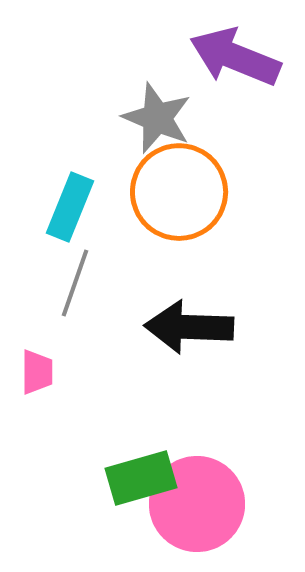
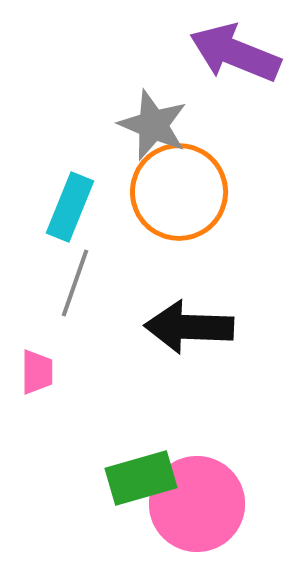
purple arrow: moved 4 px up
gray star: moved 4 px left, 7 px down
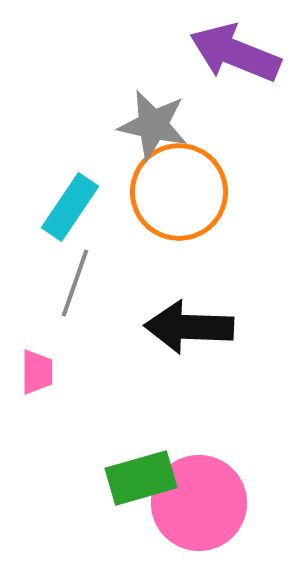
gray star: rotated 10 degrees counterclockwise
cyan rectangle: rotated 12 degrees clockwise
pink circle: moved 2 px right, 1 px up
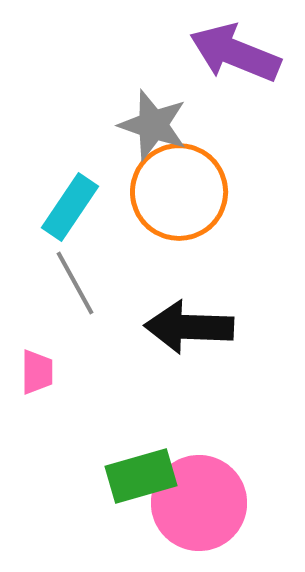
gray star: rotated 6 degrees clockwise
gray line: rotated 48 degrees counterclockwise
green rectangle: moved 2 px up
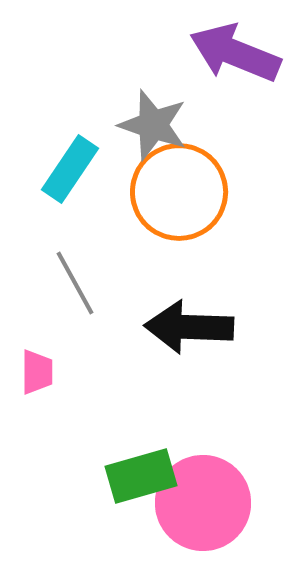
cyan rectangle: moved 38 px up
pink circle: moved 4 px right
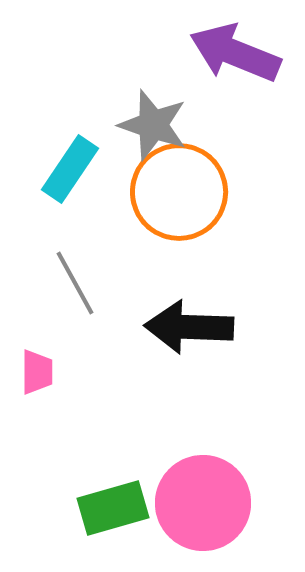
green rectangle: moved 28 px left, 32 px down
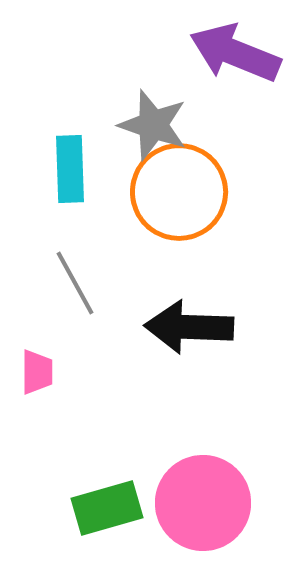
cyan rectangle: rotated 36 degrees counterclockwise
green rectangle: moved 6 px left
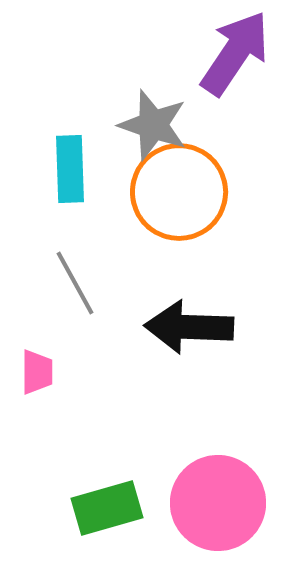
purple arrow: rotated 102 degrees clockwise
pink circle: moved 15 px right
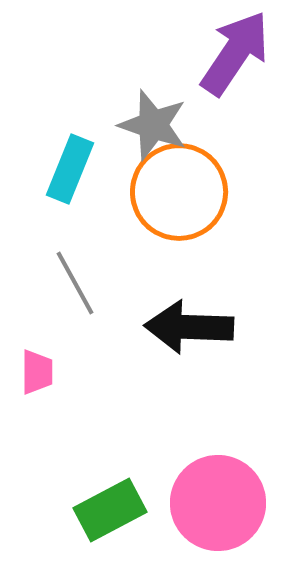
cyan rectangle: rotated 24 degrees clockwise
green rectangle: moved 3 px right, 2 px down; rotated 12 degrees counterclockwise
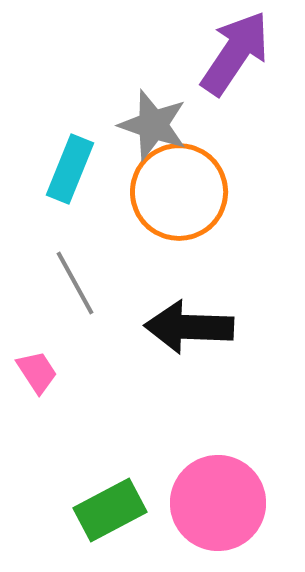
pink trapezoid: rotated 33 degrees counterclockwise
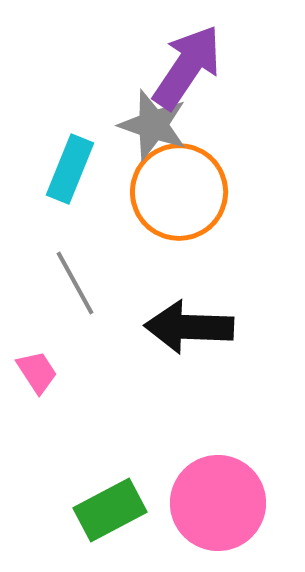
purple arrow: moved 48 px left, 14 px down
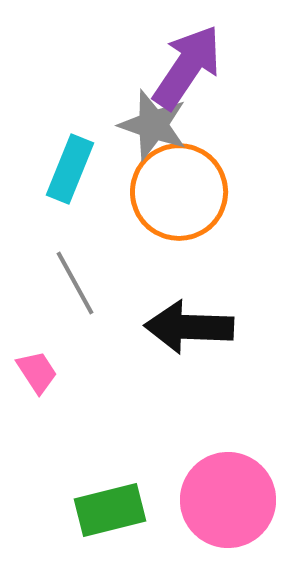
pink circle: moved 10 px right, 3 px up
green rectangle: rotated 14 degrees clockwise
